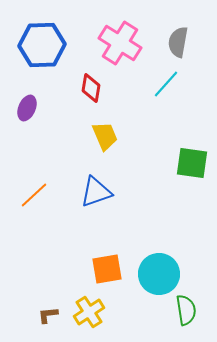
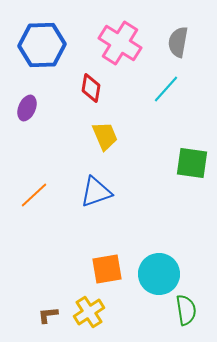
cyan line: moved 5 px down
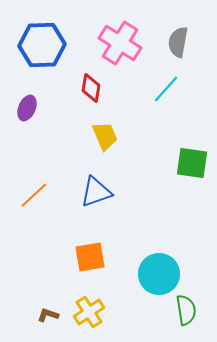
orange square: moved 17 px left, 12 px up
brown L-shape: rotated 25 degrees clockwise
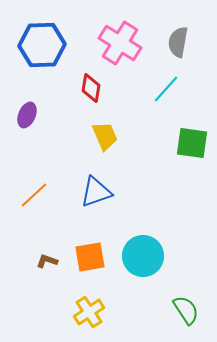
purple ellipse: moved 7 px down
green square: moved 20 px up
cyan circle: moved 16 px left, 18 px up
green semicircle: rotated 24 degrees counterclockwise
brown L-shape: moved 1 px left, 54 px up
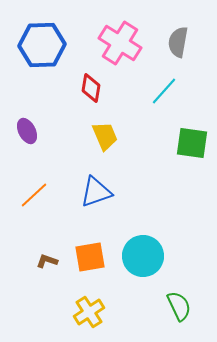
cyan line: moved 2 px left, 2 px down
purple ellipse: moved 16 px down; rotated 50 degrees counterclockwise
green semicircle: moved 7 px left, 4 px up; rotated 8 degrees clockwise
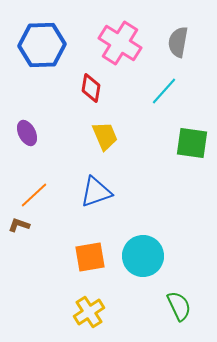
purple ellipse: moved 2 px down
brown L-shape: moved 28 px left, 36 px up
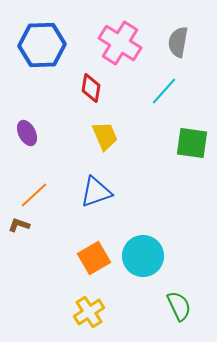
orange square: moved 4 px right, 1 px down; rotated 20 degrees counterclockwise
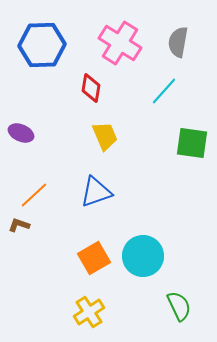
purple ellipse: moved 6 px left; rotated 40 degrees counterclockwise
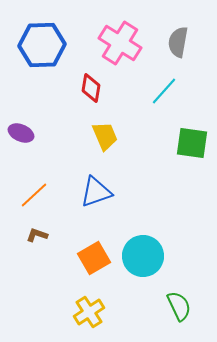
brown L-shape: moved 18 px right, 10 px down
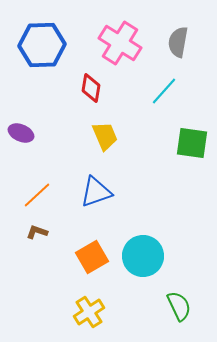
orange line: moved 3 px right
brown L-shape: moved 3 px up
orange square: moved 2 px left, 1 px up
